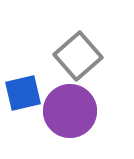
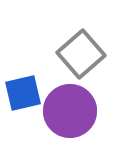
gray square: moved 3 px right, 2 px up
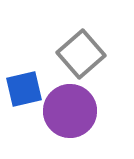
blue square: moved 1 px right, 4 px up
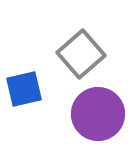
purple circle: moved 28 px right, 3 px down
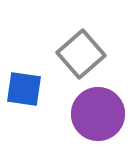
blue square: rotated 21 degrees clockwise
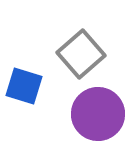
blue square: moved 3 px up; rotated 9 degrees clockwise
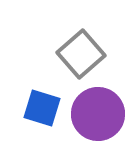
blue square: moved 18 px right, 22 px down
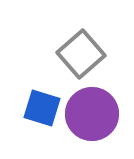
purple circle: moved 6 px left
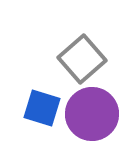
gray square: moved 1 px right, 5 px down
